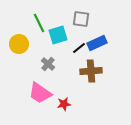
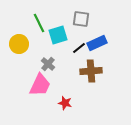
pink trapezoid: moved 8 px up; rotated 100 degrees counterclockwise
red star: moved 1 px right, 1 px up; rotated 24 degrees clockwise
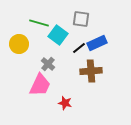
green line: rotated 48 degrees counterclockwise
cyan square: rotated 36 degrees counterclockwise
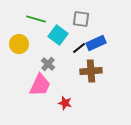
green line: moved 3 px left, 4 px up
blue rectangle: moved 1 px left
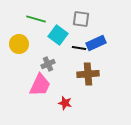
black line: rotated 48 degrees clockwise
gray cross: rotated 24 degrees clockwise
brown cross: moved 3 px left, 3 px down
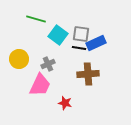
gray square: moved 15 px down
yellow circle: moved 15 px down
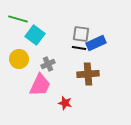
green line: moved 18 px left
cyan square: moved 23 px left
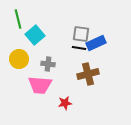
green line: rotated 60 degrees clockwise
cyan square: rotated 12 degrees clockwise
gray cross: rotated 32 degrees clockwise
brown cross: rotated 10 degrees counterclockwise
pink trapezoid: rotated 70 degrees clockwise
red star: rotated 24 degrees counterclockwise
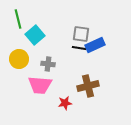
blue rectangle: moved 1 px left, 2 px down
brown cross: moved 12 px down
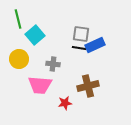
gray cross: moved 5 px right
